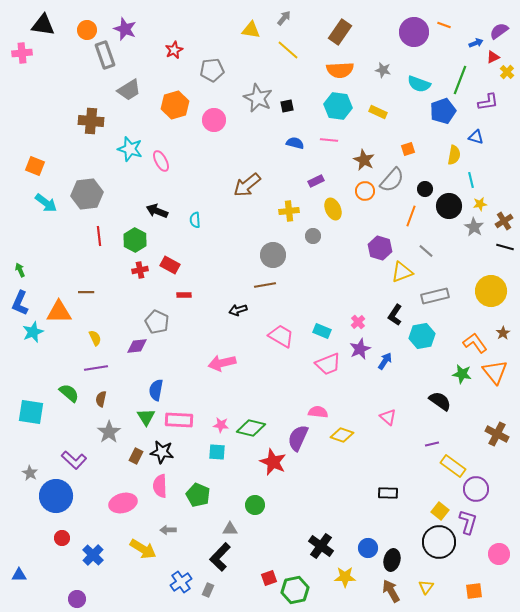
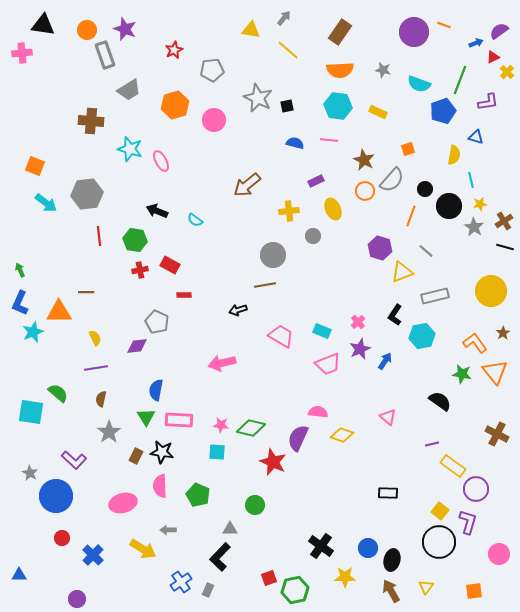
cyan semicircle at (195, 220): rotated 49 degrees counterclockwise
green hexagon at (135, 240): rotated 20 degrees counterclockwise
green semicircle at (69, 393): moved 11 px left
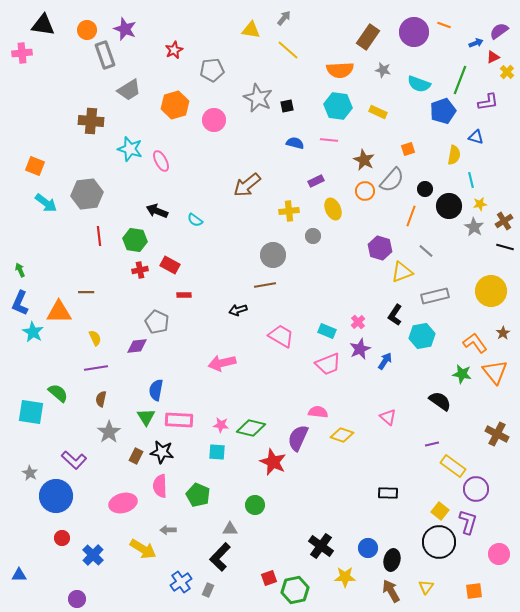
brown rectangle at (340, 32): moved 28 px right, 5 px down
cyan rectangle at (322, 331): moved 5 px right
cyan star at (33, 332): rotated 20 degrees counterclockwise
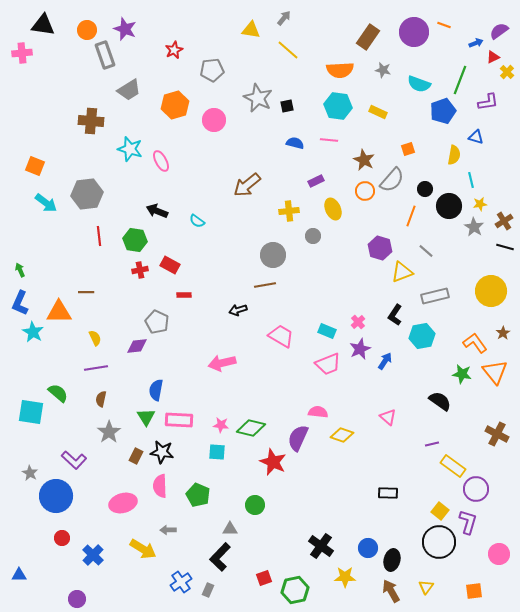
cyan semicircle at (195, 220): moved 2 px right, 1 px down
red square at (269, 578): moved 5 px left
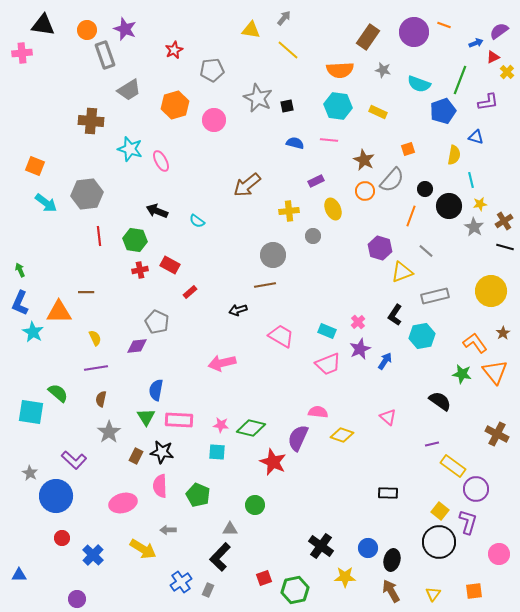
red rectangle at (184, 295): moved 6 px right, 3 px up; rotated 40 degrees counterclockwise
yellow triangle at (426, 587): moved 7 px right, 7 px down
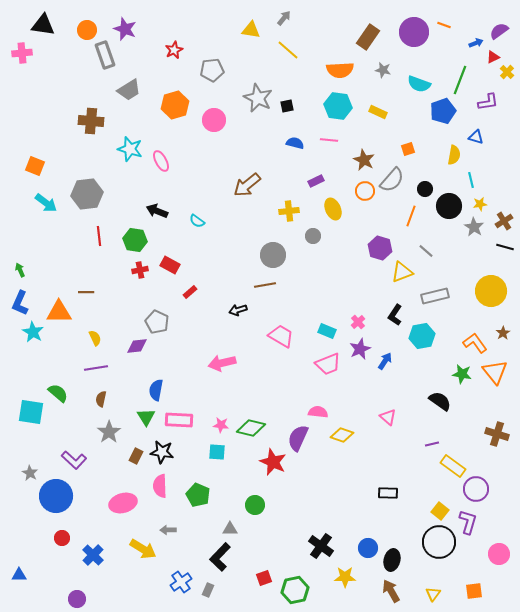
brown cross at (497, 434): rotated 10 degrees counterclockwise
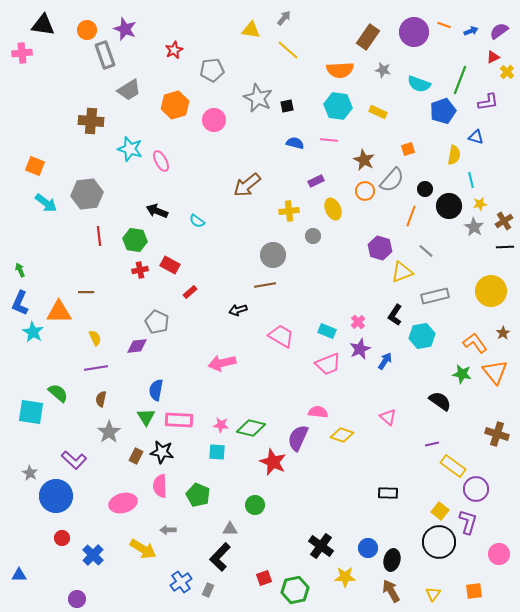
blue arrow at (476, 43): moved 5 px left, 12 px up
black line at (505, 247): rotated 18 degrees counterclockwise
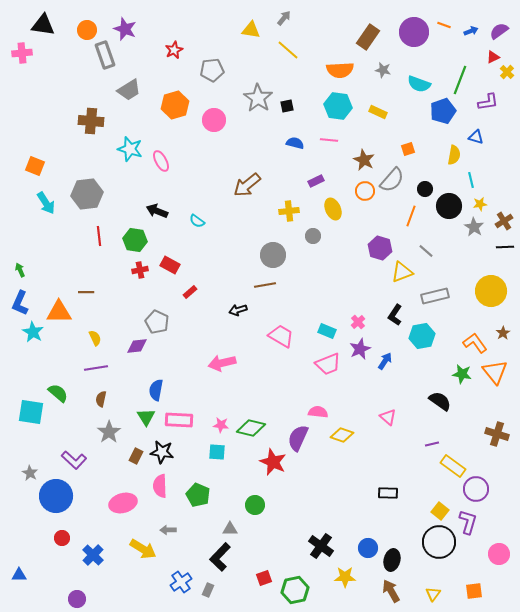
gray star at (258, 98): rotated 8 degrees clockwise
cyan arrow at (46, 203): rotated 20 degrees clockwise
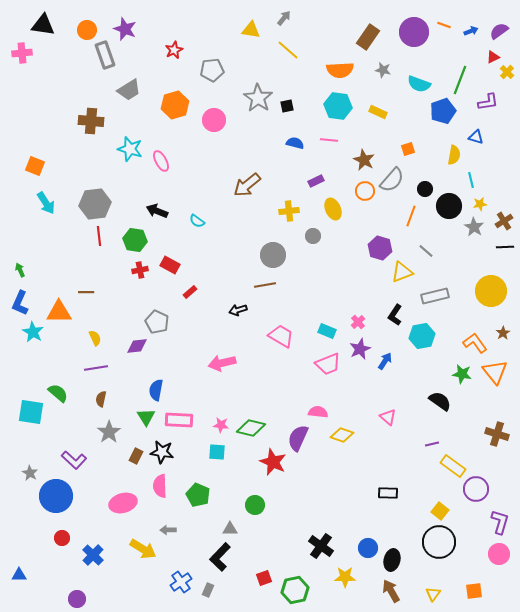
gray hexagon at (87, 194): moved 8 px right, 10 px down
purple L-shape at (468, 522): moved 32 px right
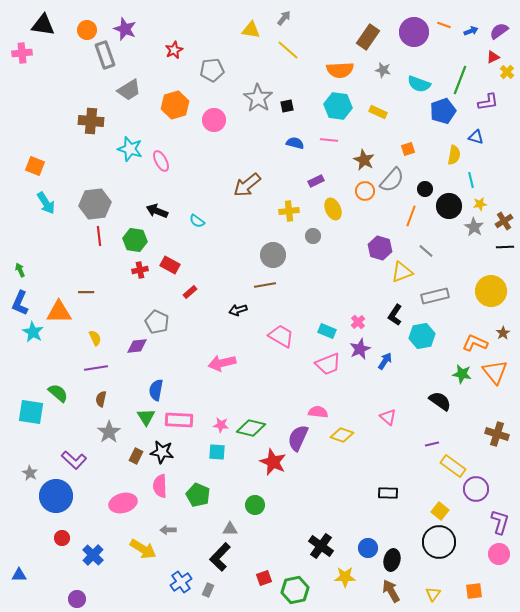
orange L-shape at (475, 343): rotated 30 degrees counterclockwise
